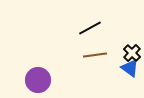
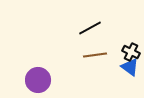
black cross: moved 1 px left, 1 px up; rotated 18 degrees counterclockwise
blue triangle: moved 1 px up
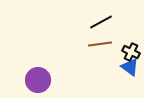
black line: moved 11 px right, 6 px up
brown line: moved 5 px right, 11 px up
